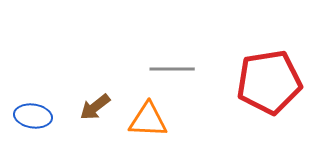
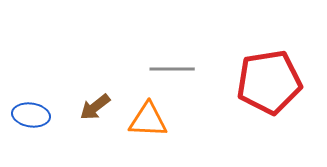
blue ellipse: moved 2 px left, 1 px up
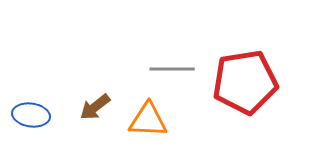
red pentagon: moved 24 px left
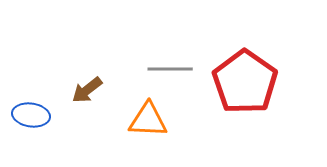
gray line: moved 2 px left
red pentagon: rotated 28 degrees counterclockwise
brown arrow: moved 8 px left, 17 px up
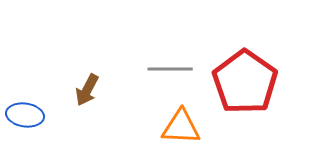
brown arrow: rotated 24 degrees counterclockwise
blue ellipse: moved 6 px left
orange triangle: moved 33 px right, 7 px down
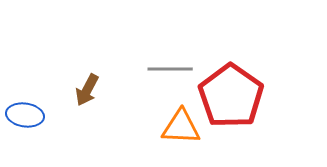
red pentagon: moved 14 px left, 14 px down
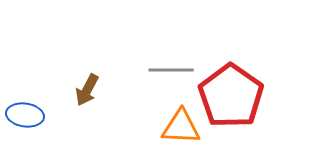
gray line: moved 1 px right, 1 px down
